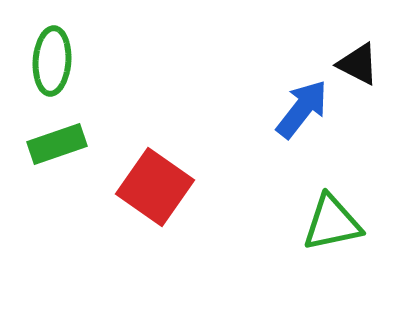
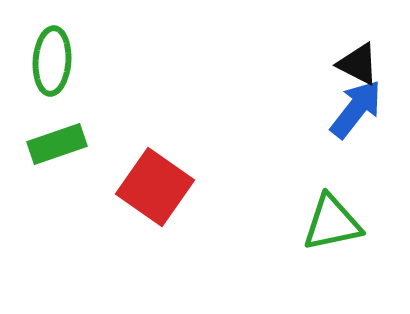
blue arrow: moved 54 px right
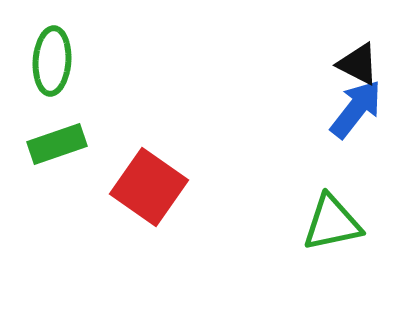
red square: moved 6 px left
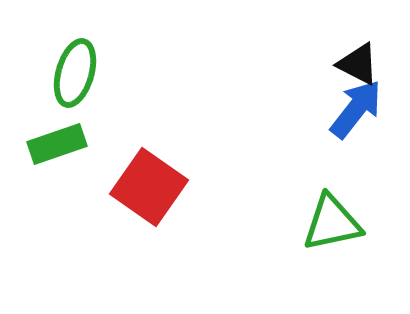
green ellipse: moved 23 px right, 12 px down; rotated 12 degrees clockwise
